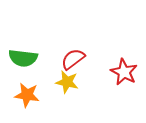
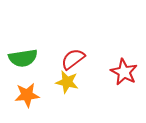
green semicircle: rotated 16 degrees counterclockwise
orange star: rotated 15 degrees counterclockwise
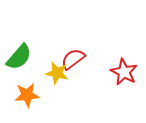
green semicircle: moved 4 px left, 1 px up; rotated 40 degrees counterclockwise
yellow star: moved 10 px left, 9 px up
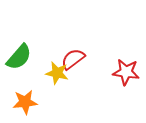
red star: moved 2 px right; rotated 20 degrees counterclockwise
orange star: moved 2 px left, 7 px down
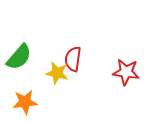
red semicircle: rotated 45 degrees counterclockwise
